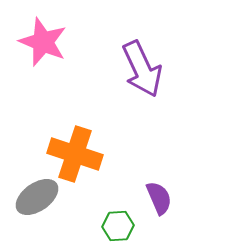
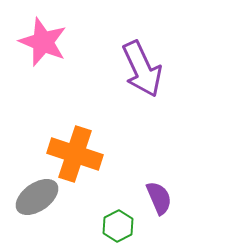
green hexagon: rotated 24 degrees counterclockwise
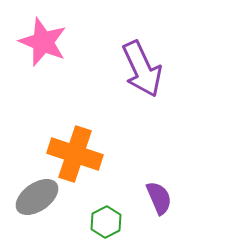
green hexagon: moved 12 px left, 4 px up
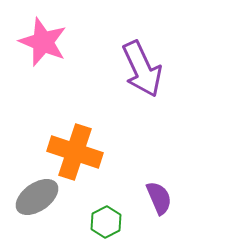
orange cross: moved 2 px up
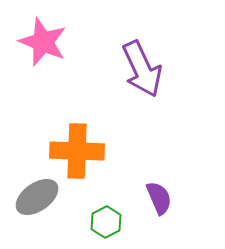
orange cross: moved 2 px right, 1 px up; rotated 16 degrees counterclockwise
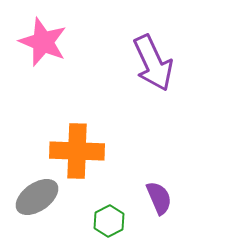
purple arrow: moved 11 px right, 6 px up
green hexagon: moved 3 px right, 1 px up
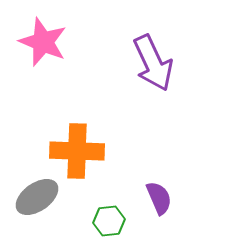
green hexagon: rotated 20 degrees clockwise
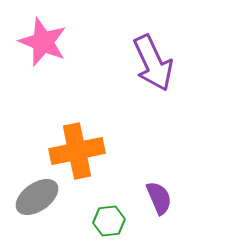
orange cross: rotated 14 degrees counterclockwise
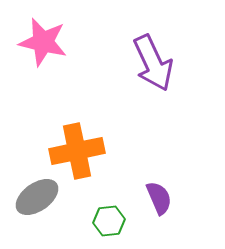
pink star: rotated 9 degrees counterclockwise
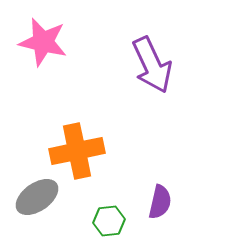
purple arrow: moved 1 px left, 2 px down
purple semicircle: moved 1 px right, 4 px down; rotated 36 degrees clockwise
